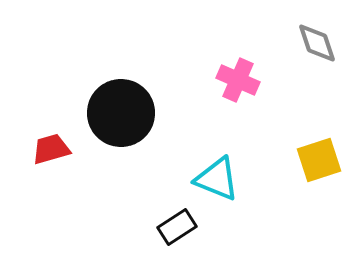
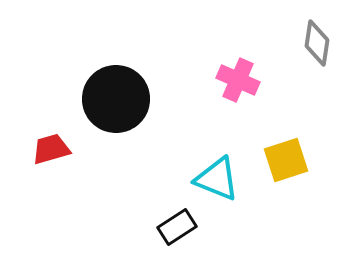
gray diamond: rotated 27 degrees clockwise
black circle: moved 5 px left, 14 px up
yellow square: moved 33 px left
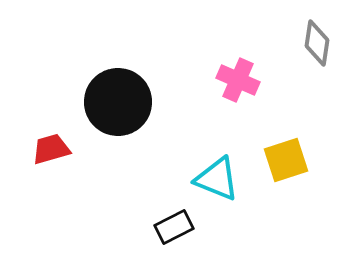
black circle: moved 2 px right, 3 px down
black rectangle: moved 3 px left; rotated 6 degrees clockwise
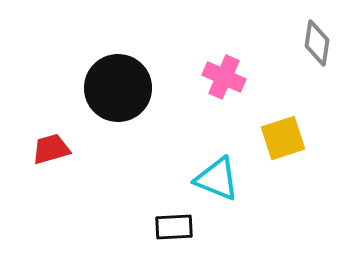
pink cross: moved 14 px left, 3 px up
black circle: moved 14 px up
yellow square: moved 3 px left, 22 px up
black rectangle: rotated 24 degrees clockwise
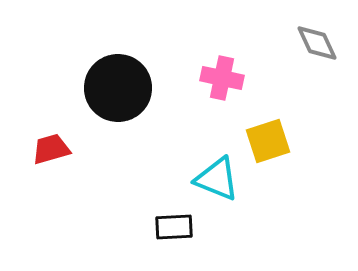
gray diamond: rotated 33 degrees counterclockwise
pink cross: moved 2 px left, 1 px down; rotated 12 degrees counterclockwise
yellow square: moved 15 px left, 3 px down
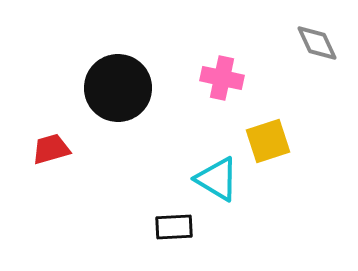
cyan triangle: rotated 9 degrees clockwise
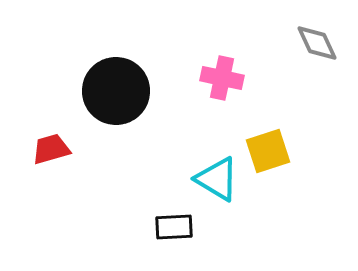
black circle: moved 2 px left, 3 px down
yellow square: moved 10 px down
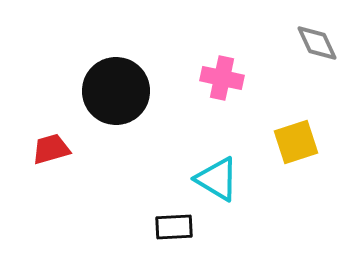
yellow square: moved 28 px right, 9 px up
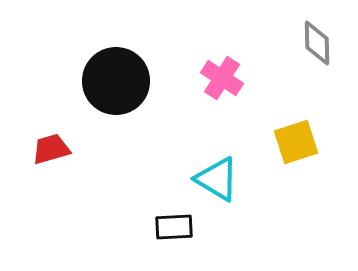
gray diamond: rotated 24 degrees clockwise
pink cross: rotated 21 degrees clockwise
black circle: moved 10 px up
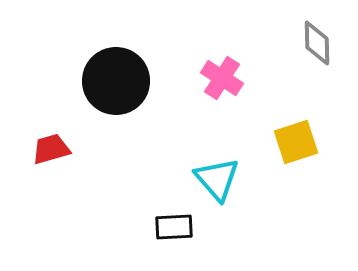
cyan triangle: rotated 18 degrees clockwise
